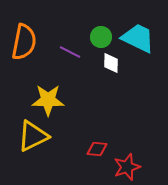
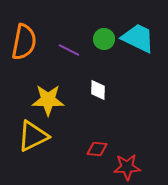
green circle: moved 3 px right, 2 px down
purple line: moved 1 px left, 2 px up
white diamond: moved 13 px left, 27 px down
red star: rotated 16 degrees clockwise
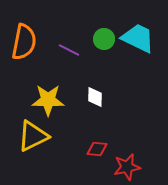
white diamond: moved 3 px left, 7 px down
red star: rotated 8 degrees counterclockwise
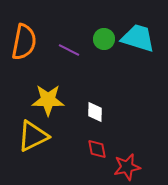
cyan trapezoid: rotated 9 degrees counterclockwise
white diamond: moved 15 px down
red diamond: rotated 75 degrees clockwise
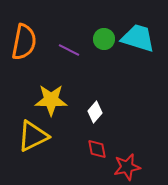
yellow star: moved 3 px right
white diamond: rotated 40 degrees clockwise
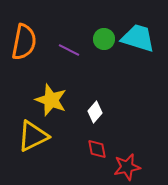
yellow star: rotated 20 degrees clockwise
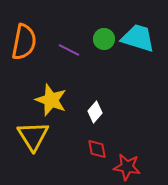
yellow triangle: rotated 36 degrees counterclockwise
red star: rotated 20 degrees clockwise
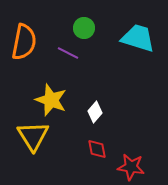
green circle: moved 20 px left, 11 px up
purple line: moved 1 px left, 3 px down
red star: moved 4 px right
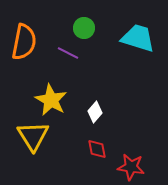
yellow star: rotated 8 degrees clockwise
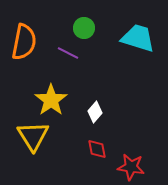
yellow star: rotated 8 degrees clockwise
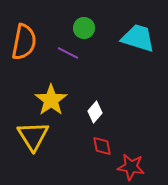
red diamond: moved 5 px right, 3 px up
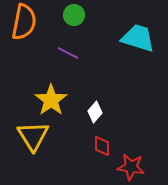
green circle: moved 10 px left, 13 px up
orange semicircle: moved 20 px up
red diamond: rotated 10 degrees clockwise
